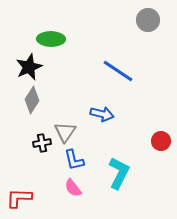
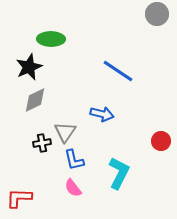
gray circle: moved 9 px right, 6 px up
gray diamond: moved 3 px right; rotated 32 degrees clockwise
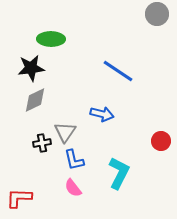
black star: moved 2 px right, 1 px down; rotated 16 degrees clockwise
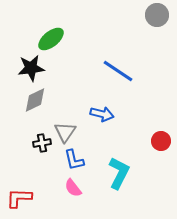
gray circle: moved 1 px down
green ellipse: rotated 40 degrees counterclockwise
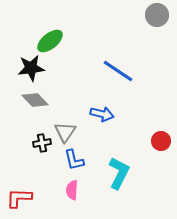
green ellipse: moved 1 px left, 2 px down
gray diamond: rotated 72 degrees clockwise
pink semicircle: moved 1 px left, 2 px down; rotated 42 degrees clockwise
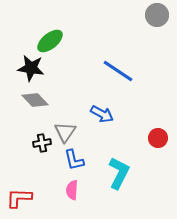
black star: rotated 16 degrees clockwise
blue arrow: rotated 15 degrees clockwise
red circle: moved 3 px left, 3 px up
